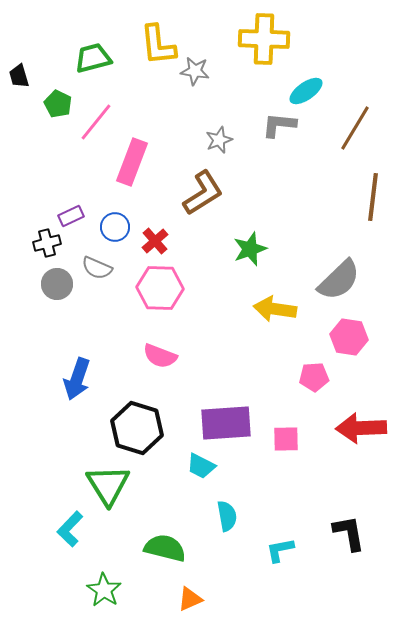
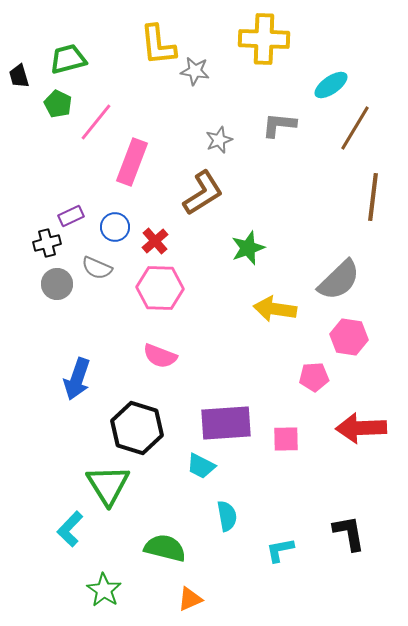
green trapezoid at (93, 58): moved 25 px left, 1 px down
cyan ellipse at (306, 91): moved 25 px right, 6 px up
green star at (250, 249): moved 2 px left, 1 px up
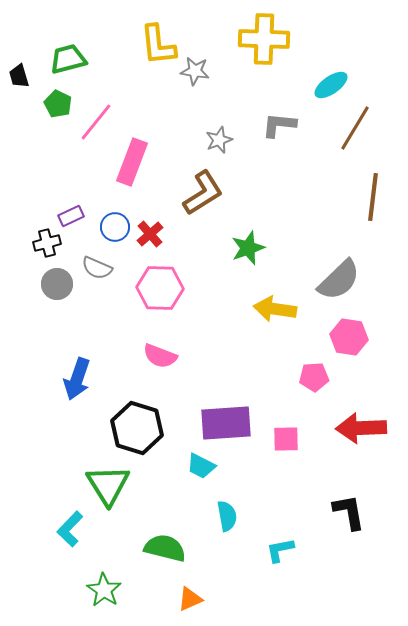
red cross at (155, 241): moved 5 px left, 7 px up
black L-shape at (349, 533): moved 21 px up
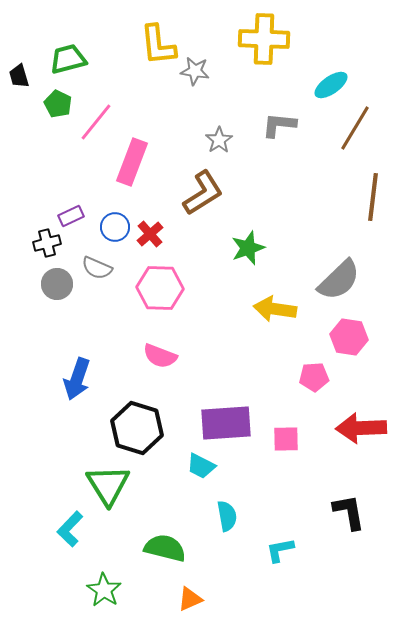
gray star at (219, 140): rotated 12 degrees counterclockwise
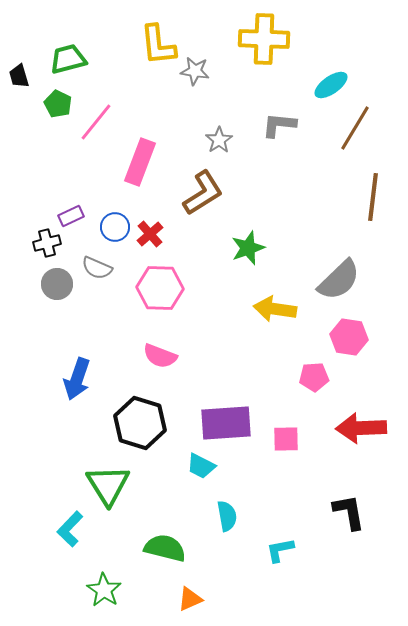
pink rectangle at (132, 162): moved 8 px right
black hexagon at (137, 428): moved 3 px right, 5 px up
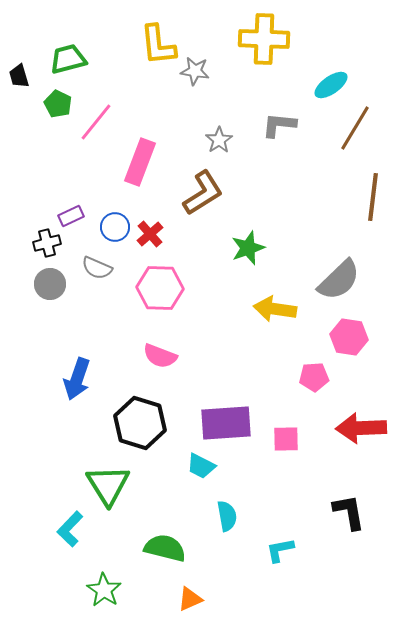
gray circle at (57, 284): moved 7 px left
